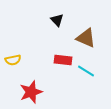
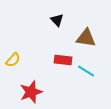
brown triangle: rotated 15 degrees counterclockwise
yellow semicircle: rotated 35 degrees counterclockwise
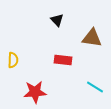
brown triangle: moved 6 px right
yellow semicircle: rotated 42 degrees counterclockwise
cyan line: moved 9 px right, 16 px down
red star: moved 4 px right; rotated 15 degrees clockwise
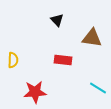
cyan line: moved 3 px right, 1 px down
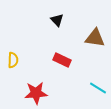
brown triangle: moved 3 px right
red rectangle: moved 1 px left; rotated 18 degrees clockwise
red star: moved 1 px right, 1 px down
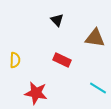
yellow semicircle: moved 2 px right
red star: rotated 15 degrees clockwise
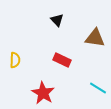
red star: moved 7 px right; rotated 20 degrees clockwise
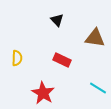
yellow semicircle: moved 2 px right, 2 px up
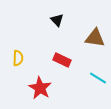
yellow semicircle: moved 1 px right
cyan line: moved 10 px up
red star: moved 3 px left, 5 px up
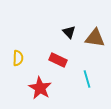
black triangle: moved 12 px right, 12 px down
red rectangle: moved 4 px left
cyan line: moved 11 px left, 1 px down; rotated 42 degrees clockwise
